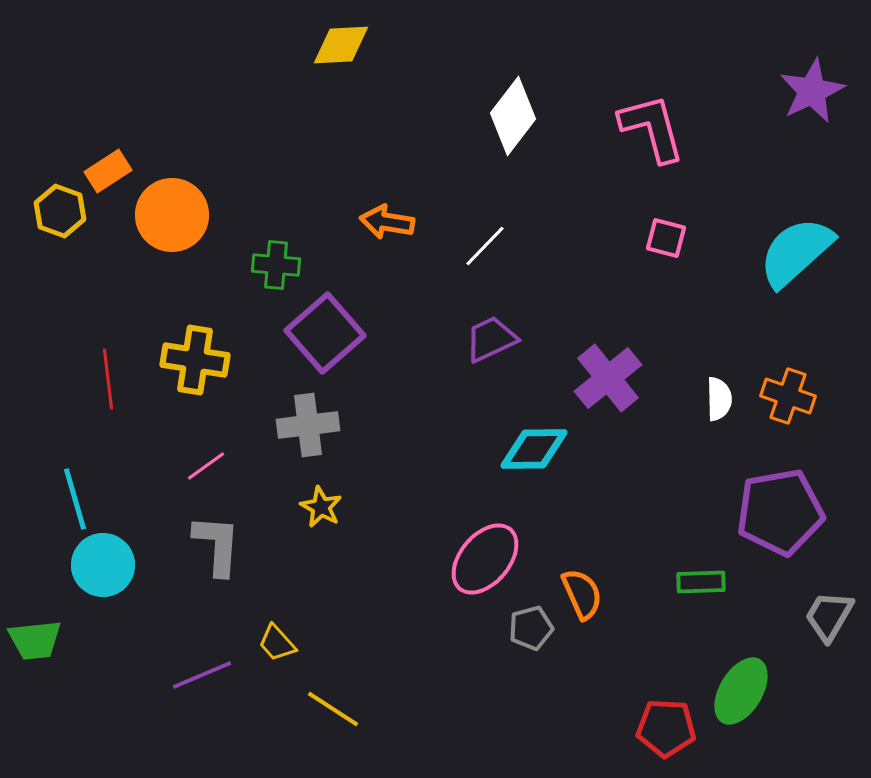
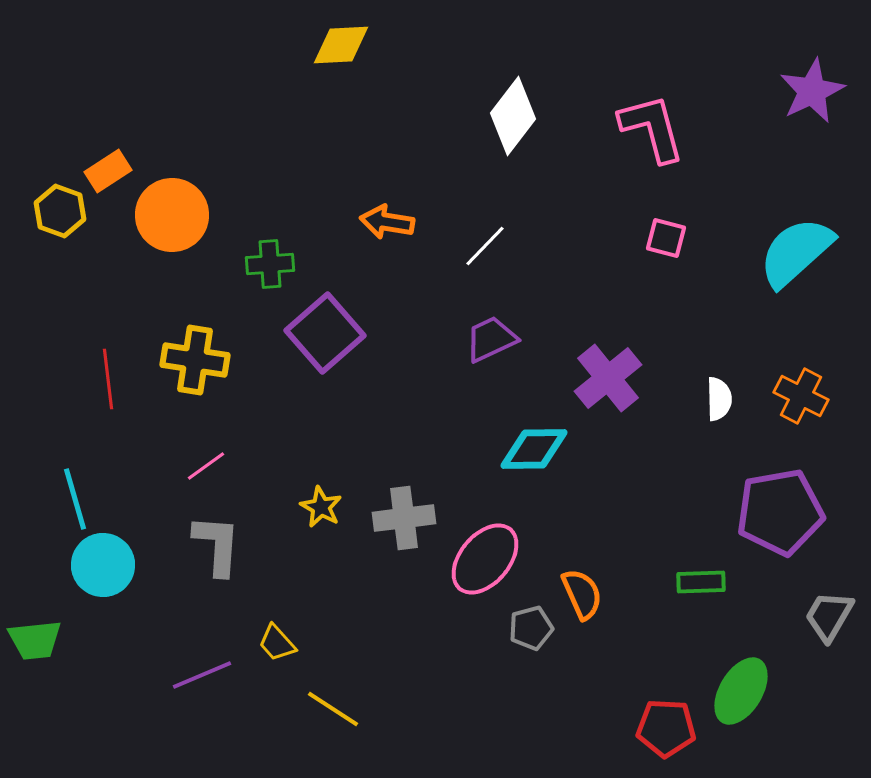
green cross: moved 6 px left, 1 px up; rotated 9 degrees counterclockwise
orange cross: moved 13 px right; rotated 8 degrees clockwise
gray cross: moved 96 px right, 93 px down
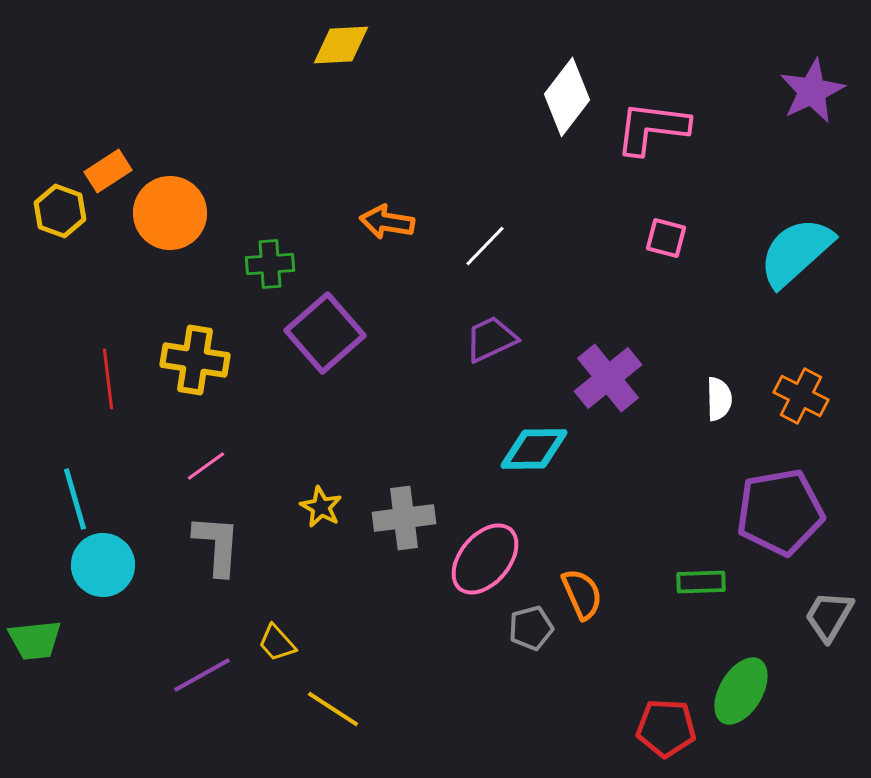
white diamond: moved 54 px right, 19 px up
pink L-shape: rotated 68 degrees counterclockwise
orange circle: moved 2 px left, 2 px up
purple line: rotated 6 degrees counterclockwise
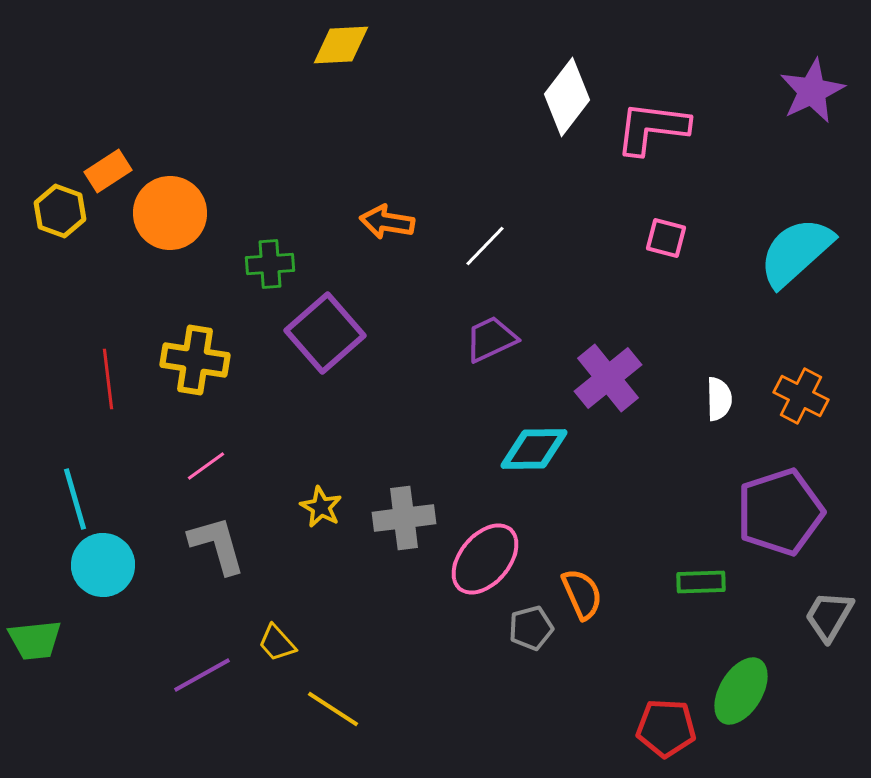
purple pentagon: rotated 8 degrees counterclockwise
gray L-shape: rotated 20 degrees counterclockwise
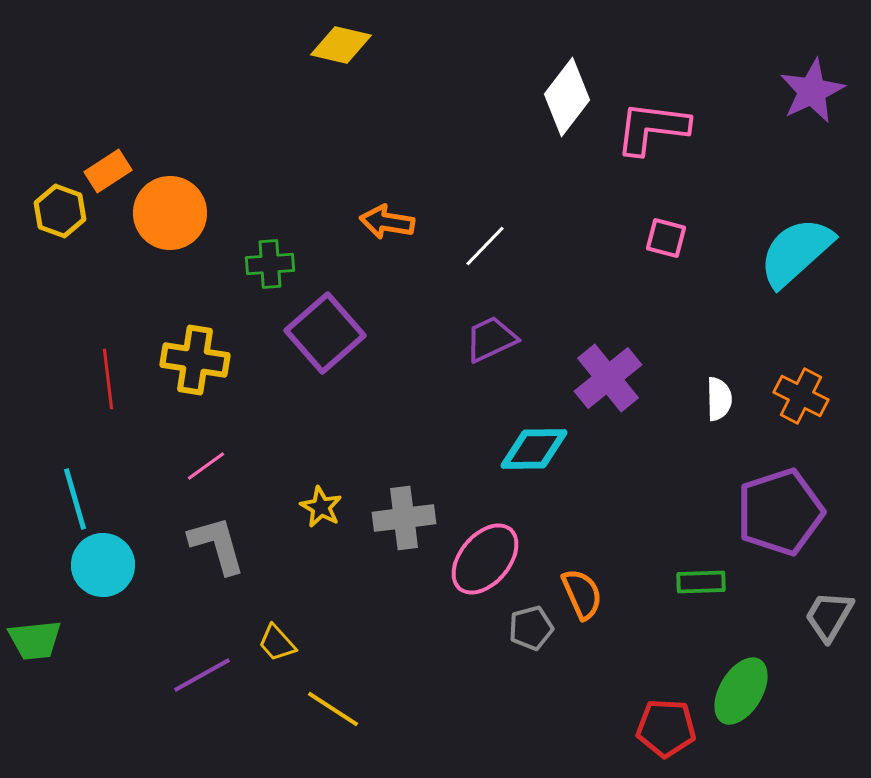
yellow diamond: rotated 16 degrees clockwise
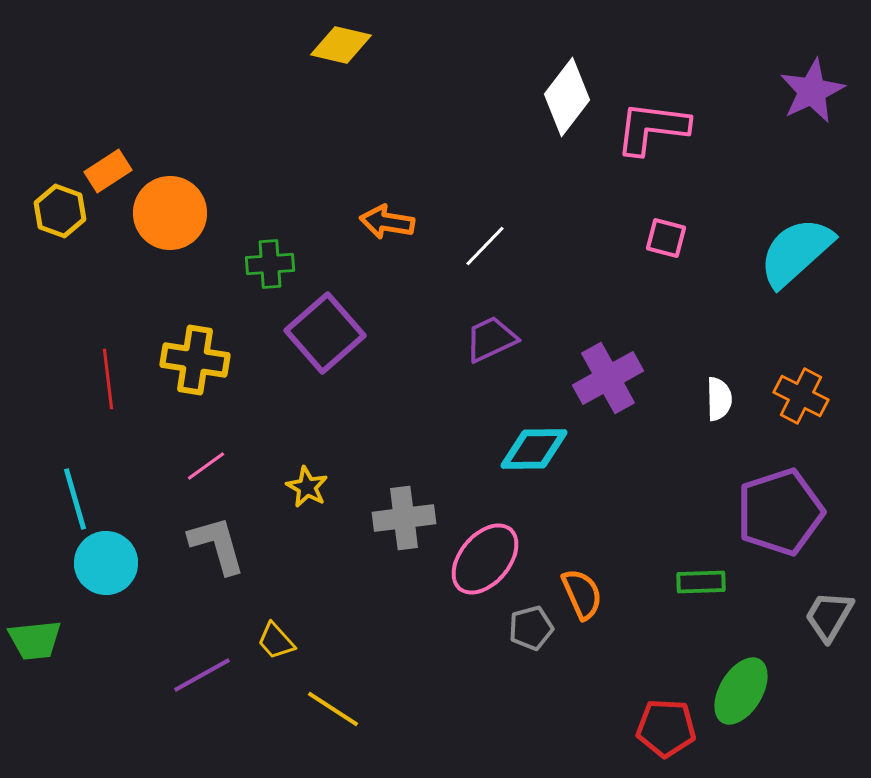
purple cross: rotated 10 degrees clockwise
yellow star: moved 14 px left, 20 px up
cyan circle: moved 3 px right, 2 px up
yellow trapezoid: moved 1 px left, 2 px up
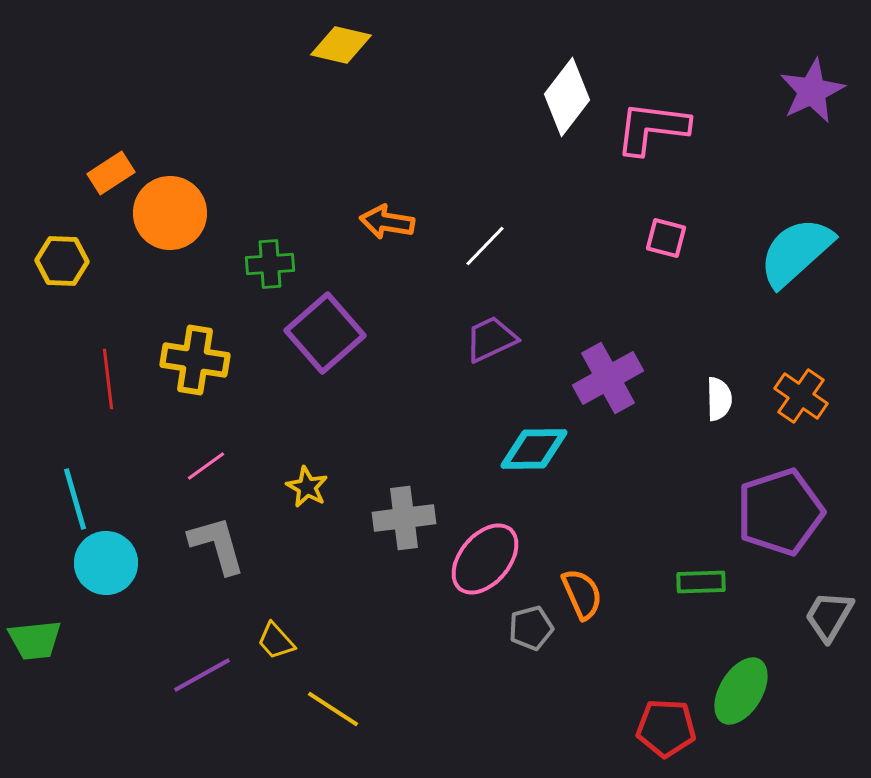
orange rectangle: moved 3 px right, 2 px down
yellow hexagon: moved 2 px right, 50 px down; rotated 18 degrees counterclockwise
orange cross: rotated 8 degrees clockwise
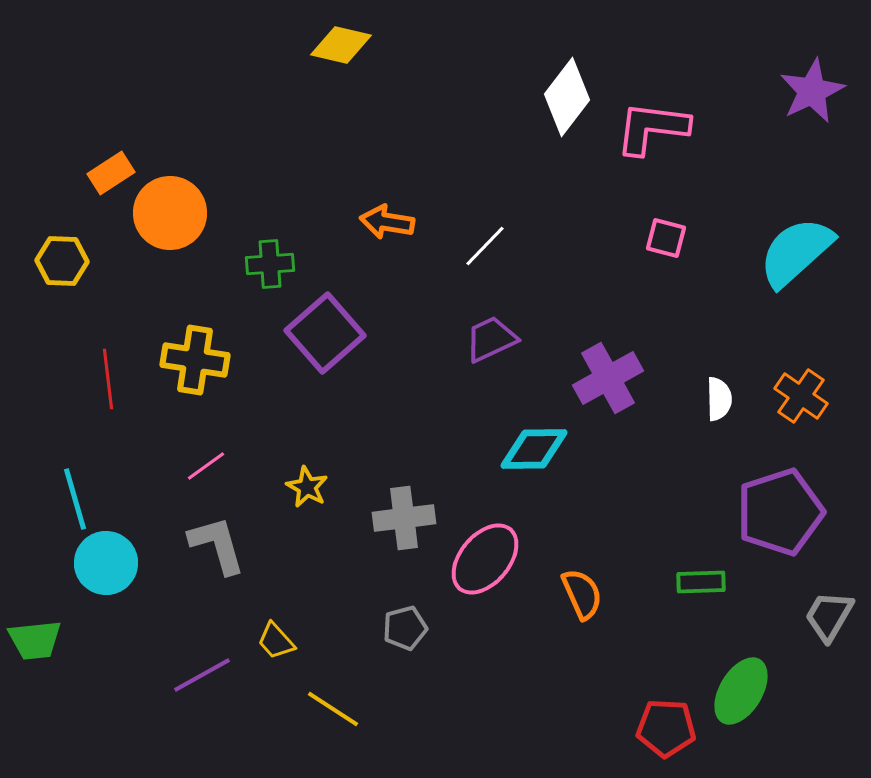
gray pentagon: moved 126 px left
